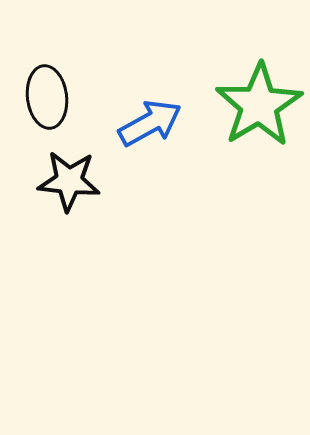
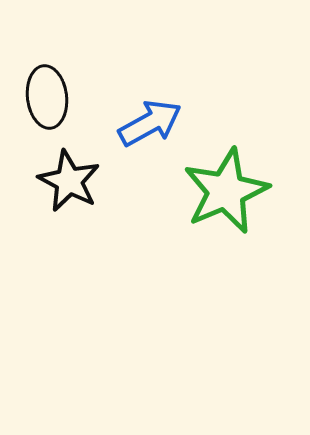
green star: moved 33 px left, 86 px down; rotated 8 degrees clockwise
black star: rotated 22 degrees clockwise
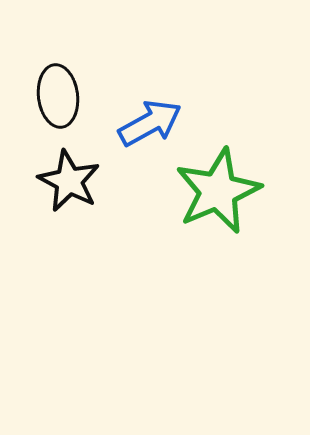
black ellipse: moved 11 px right, 1 px up
green star: moved 8 px left
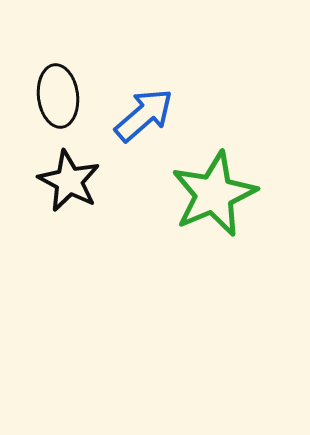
blue arrow: moved 6 px left, 8 px up; rotated 12 degrees counterclockwise
green star: moved 4 px left, 3 px down
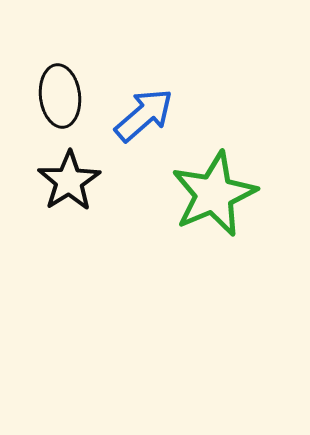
black ellipse: moved 2 px right
black star: rotated 12 degrees clockwise
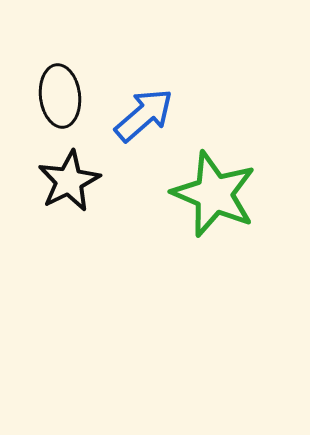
black star: rotated 6 degrees clockwise
green star: rotated 26 degrees counterclockwise
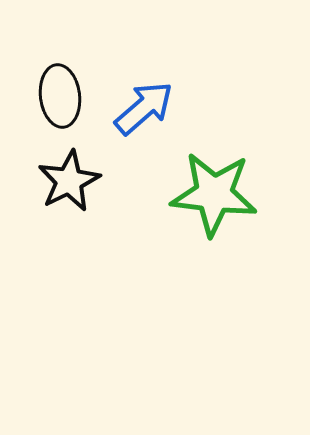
blue arrow: moved 7 px up
green star: rotated 16 degrees counterclockwise
